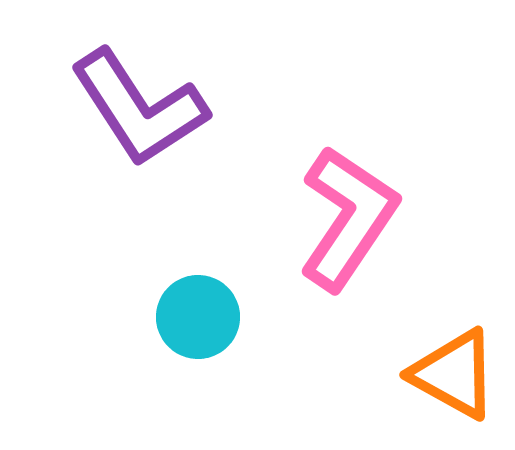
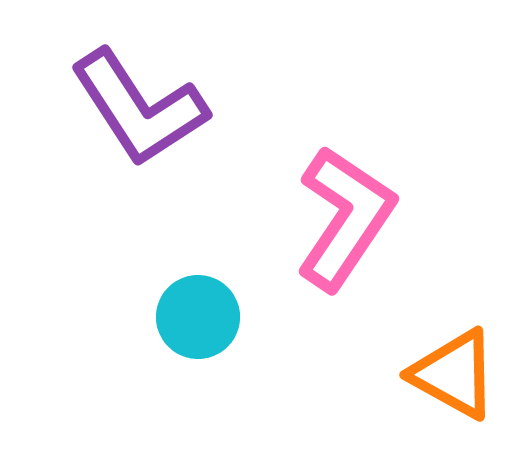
pink L-shape: moved 3 px left
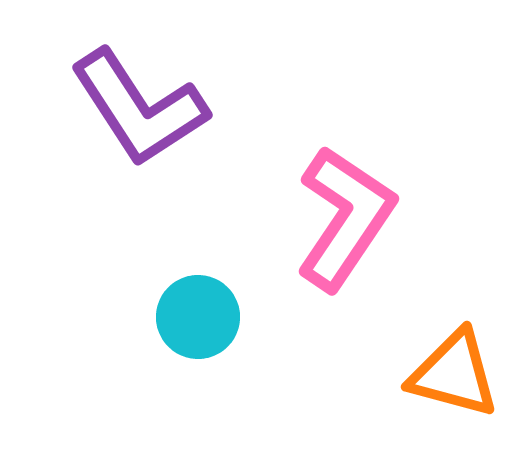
orange triangle: rotated 14 degrees counterclockwise
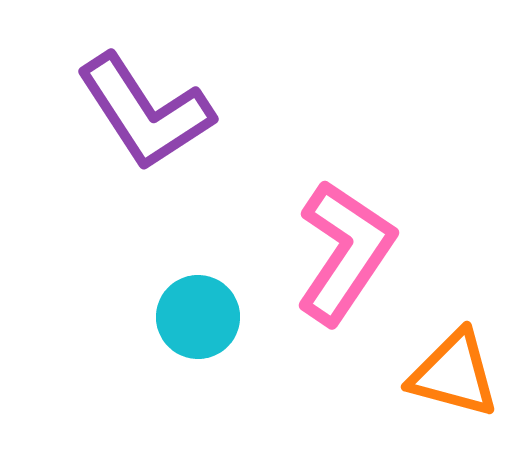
purple L-shape: moved 6 px right, 4 px down
pink L-shape: moved 34 px down
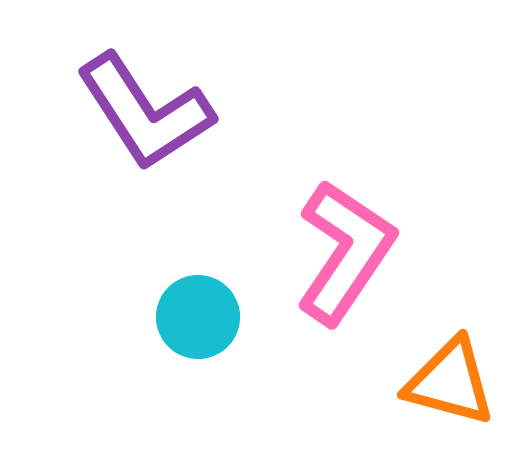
orange triangle: moved 4 px left, 8 px down
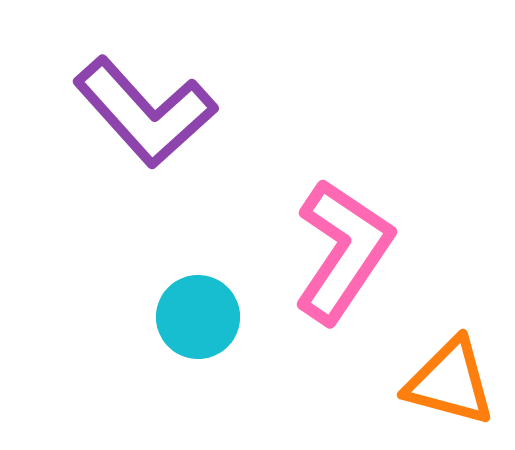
purple L-shape: rotated 9 degrees counterclockwise
pink L-shape: moved 2 px left, 1 px up
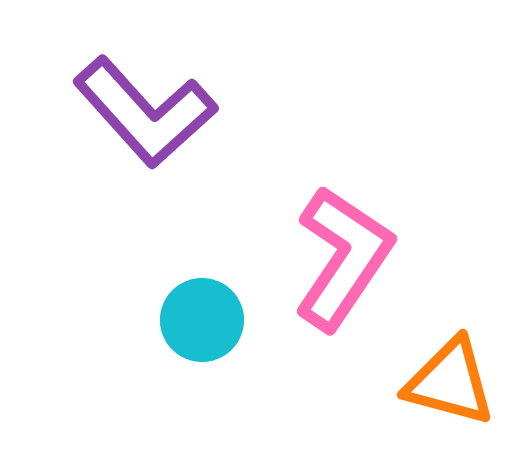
pink L-shape: moved 7 px down
cyan circle: moved 4 px right, 3 px down
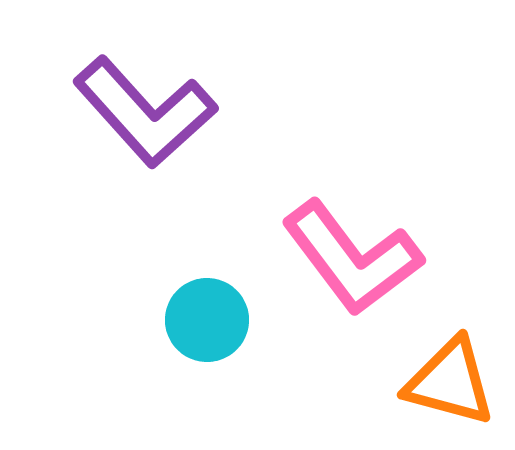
pink L-shape: moved 9 px right; rotated 109 degrees clockwise
cyan circle: moved 5 px right
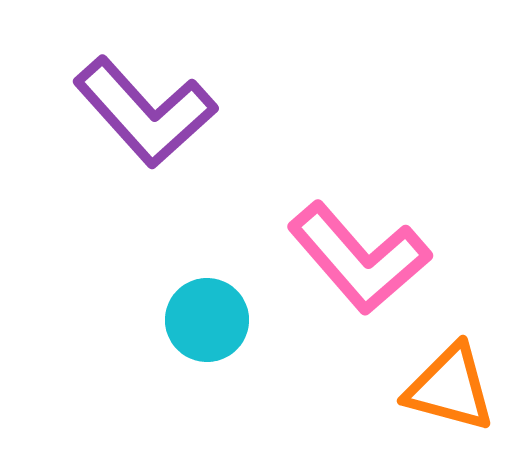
pink L-shape: moved 7 px right; rotated 4 degrees counterclockwise
orange triangle: moved 6 px down
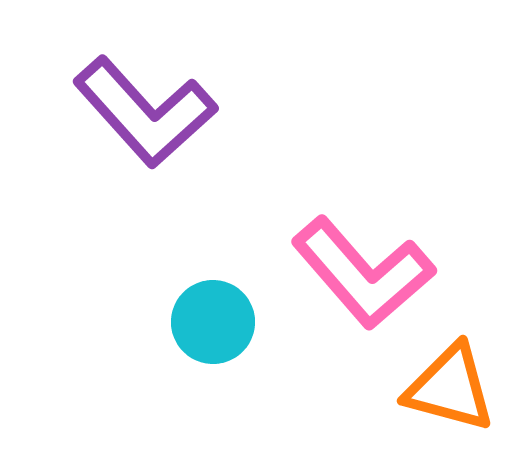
pink L-shape: moved 4 px right, 15 px down
cyan circle: moved 6 px right, 2 px down
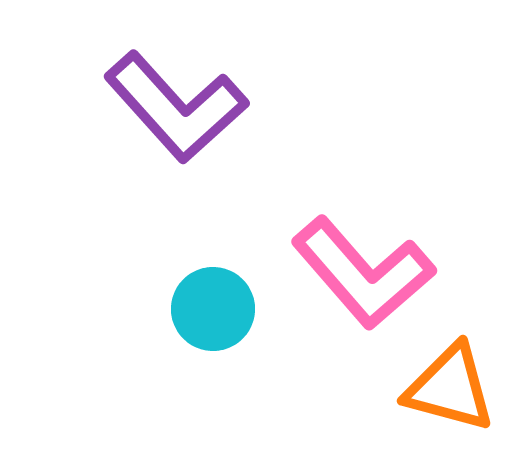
purple L-shape: moved 31 px right, 5 px up
cyan circle: moved 13 px up
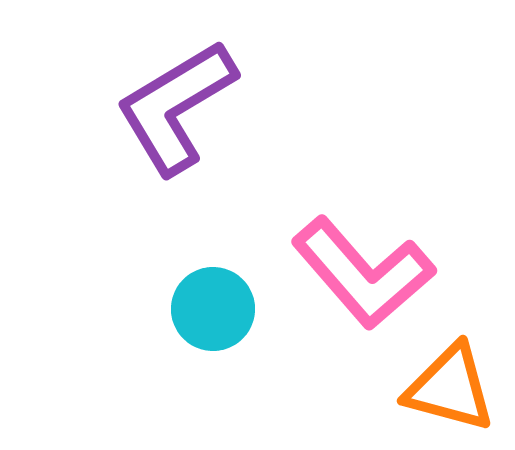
purple L-shape: rotated 101 degrees clockwise
